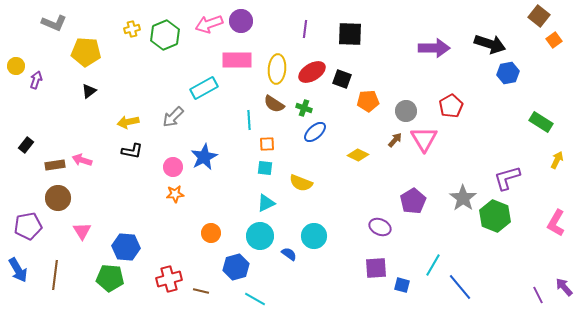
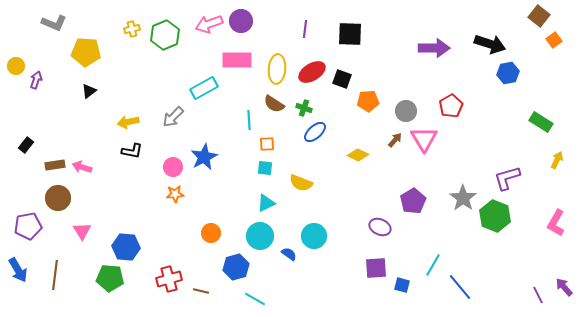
pink arrow at (82, 160): moved 7 px down
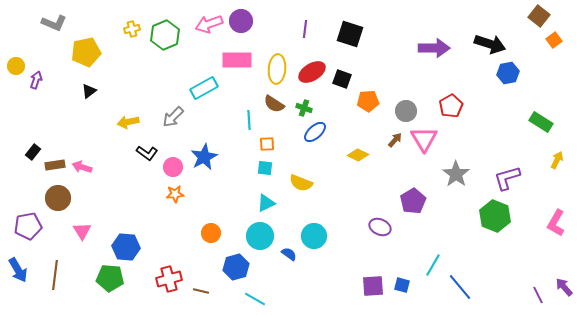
black square at (350, 34): rotated 16 degrees clockwise
yellow pentagon at (86, 52): rotated 16 degrees counterclockwise
black rectangle at (26, 145): moved 7 px right, 7 px down
black L-shape at (132, 151): moved 15 px right, 2 px down; rotated 25 degrees clockwise
gray star at (463, 198): moved 7 px left, 24 px up
purple square at (376, 268): moved 3 px left, 18 px down
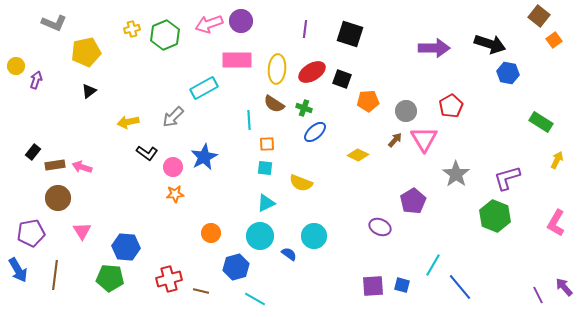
blue hexagon at (508, 73): rotated 20 degrees clockwise
purple pentagon at (28, 226): moved 3 px right, 7 px down
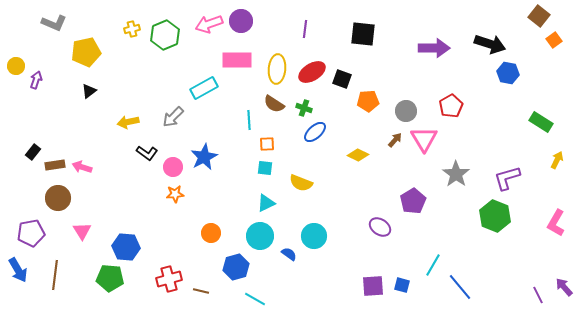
black square at (350, 34): moved 13 px right; rotated 12 degrees counterclockwise
purple ellipse at (380, 227): rotated 10 degrees clockwise
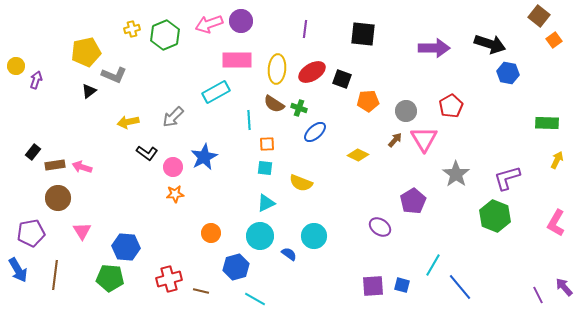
gray L-shape at (54, 23): moved 60 px right, 52 px down
cyan rectangle at (204, 88): moved 12 px right, 4 px down
green cross at (304, 108): moved 5 px left
green rectangle at (541, 122): moved 6 px right, 1 px down; rotated 30 degrees counterclockwise
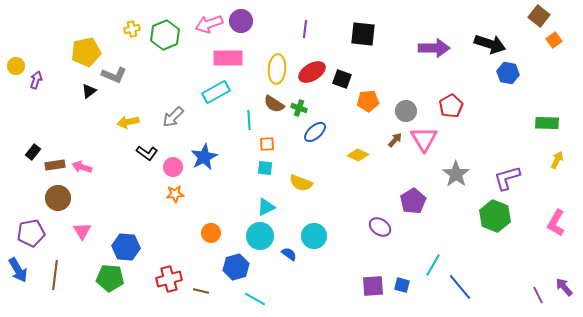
pink rectangle at (237, 60): moved 9 px left, 2 px up
cyan triangle at (266, 203): moved 4 px down
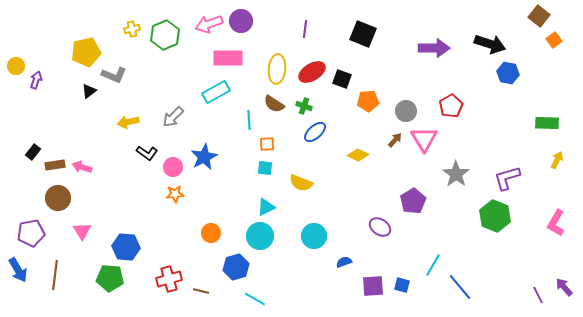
black square at (363, 34): rotated 16 degrees clockwise
green cross at (299, 108): moved 5 px right, 2 px up
blue semicircle at (289, 254): moved 55 px right, 8 px down; rotated 56 degrees counterclockwise
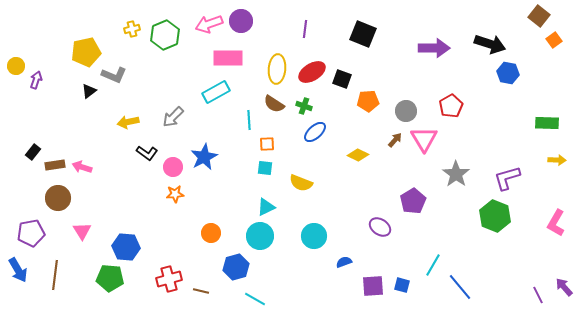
yellow arrow at (557, 160): rotated 66 degrees clockwise
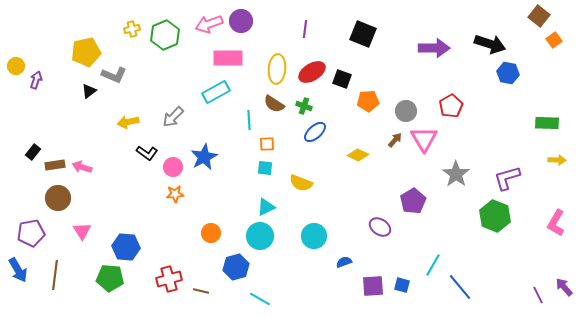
cyan line at (255, 299): moved 5 px right
